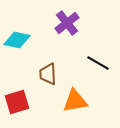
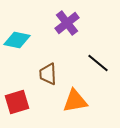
black line: rotated 10 degrees clockwise
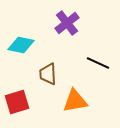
cyan diamond: moved 4 px right, 5 px down
black line: rotated 15 degrees counterclockwise
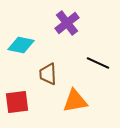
red square: rotated 10 degrees clockwise
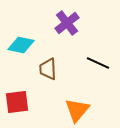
brown trapezoid: moved 5 px up
orange triangle: moved 2 px right, 9 px down; rotated 40 degrees counterclockwise
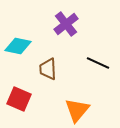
purple cross: moved 1 px left, 1 px down
cyan diamond: moved 3 px left, 1 px down
red square: moved 2 px right, 3 px up; rotated 30 degrees clockwise
